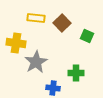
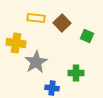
blue cross: moved 1 px left
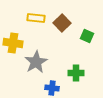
yellow cross: moved 3 px left
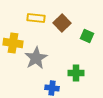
gray star: moved 4 px up
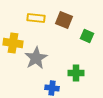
brown square: moved 2 px right, 3 px up; rotated 24 degrees counterclockwise
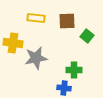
brown square: moved 3 px right, 1 px down; rotated 24 degrees counterclockwise
green square: rotated 16 degrees clockwise
gray star: rotated 20 degrees clockwise
green cross: moved 2 px left, 3 px up
blue cross: moved 12 px right
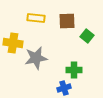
blue cross: rotated 24 degrees counterclockwise
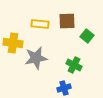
yellow rectangle: moved 4 px right, 6 px down
green cross: moved 5 px up; rotated 28 degrees clockwise
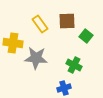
yellow rectangle: rotated 48 degrees clockwise
green square: moved 1 px left
gray star: rotated 15 degrees clockwise
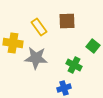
yellow rectangle: moved 1 px left, 3 px down
green square: moved 7 px right, 10 px down
